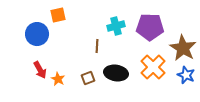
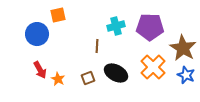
black ellipse: rotated 20 degrees clockwise
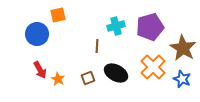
purple pentagon: rotated 16 degrees counterclockwise
blue star: moved 4 px left, 4 px down
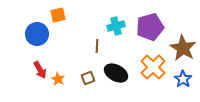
blue star: moved 1 px right; rotated 12 degrees clockwise
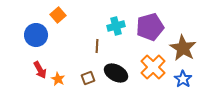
orange square: rotated 28 degrees counterclockwise
blue circle: moved 1 px left, 1 px down
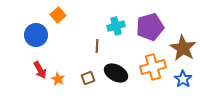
orange cross: rotated 30 degrees clockwise
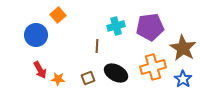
purple pentagon: rotated 8 degrees clockwise
orange star: rotated 24 degrees counterclockwise
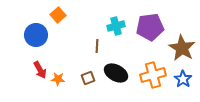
brown star: moved 1 px left
orange cross: moved 8 px down
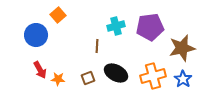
brown star: rotated 28 degrees clockwise
orange cross: moved 1 px down
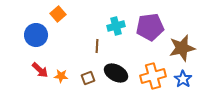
orange square: moved 1 px up
red arrow: rotated 18 degrees counterclockwise
orange star: moved 3 px right, 3 px up
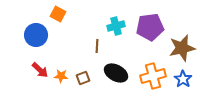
orange square: rotated 21 degrees counterclockwise
brown square: moved 5 px left
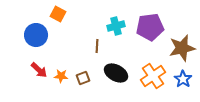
red arrow: moved 1 px left
orange cross: rotated 20 degrees counterclockwise
